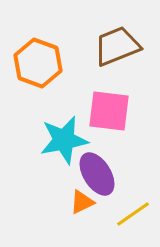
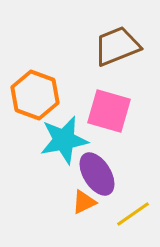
orange hexagon: moved 3 px left, 32 px down
pink square: rotated 9 degrees clockwise
orange triangle: moved 2 px right
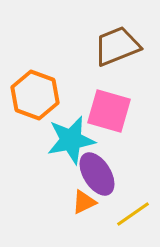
cyan star: moved 7 px right
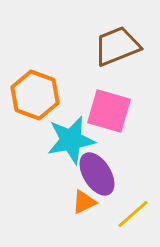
yellow line: rotated 6 degrees counterclockwise
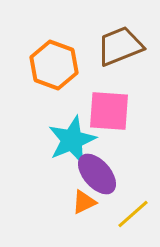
brown trapezoid: moved 3 px right
orange hexagon: moved 19 px right, 30 px up
pink square: rotated 12 degrees counterclockwise
cyan star: moved 1 px right; rotated 12 degrees counterclockwise
purple ellipse: rotated 9 degrees counterclockwise
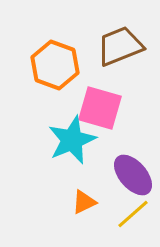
orange hexagon: moved 1 px right
pink square: moved 9 px left, 3 px up; rotated 12 degrees clockwise
purple ellipse: moved 36 px right, 1 px down
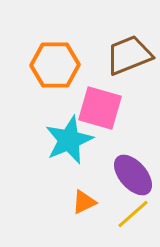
brown trapezoid: moved 9 px right, 9 px down
orange hexagon: rotated 21 degrees counterclockwise
cyan star: moved 3 px left
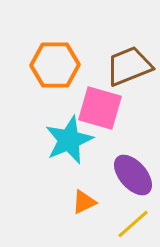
brown trapezoid: moved 11 px down
yellow line: moved 10 px down
